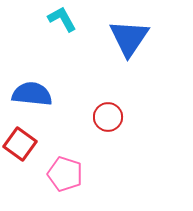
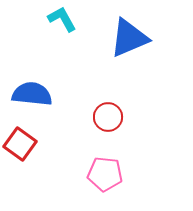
blue triangle: rotated 33 degrees clockwise
pink pentagon: moved 40 px right; rotated 12 degrees counterclockwise
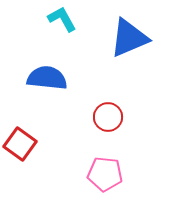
blue semicircle: moved 15 px right, 16 px up
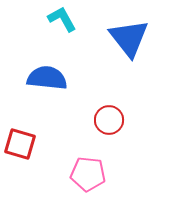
blue triangle: rotated 45 degrees counterclockwise
red circle: moved 1 px right, 3 px down
red square: rotated 20 degrees counterclockwise
pink pentagon: moved 17 px left
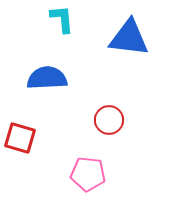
cyan L-shape: rotated 24 degrees clockwise
blue triangle: rotated 45 degrees counterclockwise
blue semicircle: rotated 9 degrees counterclockwise
red square: moved 6 px up
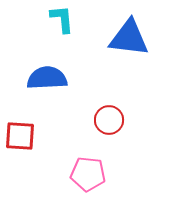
red square: moved 2 px up; rotated 12 degrees counterclockwise
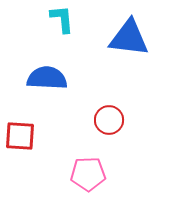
blue semicircle: rotated 6 degrees clockwise
pink pentagon: rotated 8 degrees counterclockwise
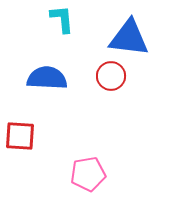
red circle: moved 2 px right, 44 px up
pink pentagon: rotated 8 degrees counterclockwise
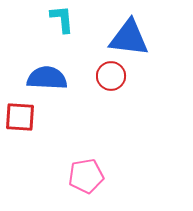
red square: moved 19 px up
pink pentagon: moved 2 px left, 2 px down
